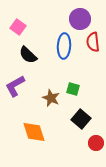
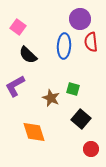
red semicircle: moved 2 px left
red circle: moved 5 px left, 6 px down
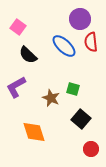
blue ellipse: rotated 50 degrees counterclockwise
purple L-shape: moved 1 px right, 1 px down
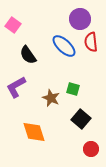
pink square: moved 5 px left, 2 px up
black semicircle: rotated 12 degrees clockwise
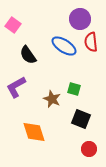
blue ellipse: rotated 10 degrees counterclockwise
green square: moved 1 px right
brown star: moved 1 px right, 1 px down
black square: rotated 18 degrees counterclockwise
red circle: moved 2 px left
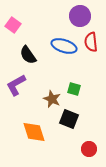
purple circle: moved 3 px up
blue ellipse: rotated 15 degrees counterclockwise
purple L-shape: moved 2 px up
black square: moved 12 px left
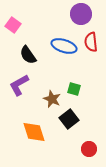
purple circle: moved 1 px right, 2 px up
purple L-shape: moved 3 px right
black square: rotated 30 degrees clockwise
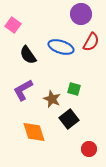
red semicircle: rotated 144 degrees counterclockwise
blue ellipse: moved 3 px left, 1 px down
purple L-shape: moved 4 px right, 5 px down
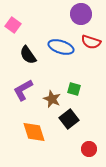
red semicircle: rotated 78 degrees clockwise
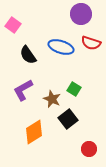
red semicircle: moved 1 px down
green square: rotated 16 degrees clockwise
black square: moved 1 px left
orange diamond: rotated 75 degrees clockwise
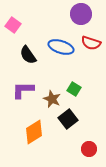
purple L-shape: rotated 30 degrees clockwise
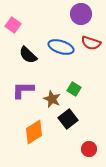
black semicircle: rotated 12 degrees counterclockwise
